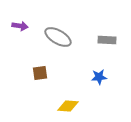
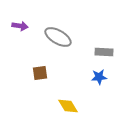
gray rectangle: moved 3 px left, 12 px down
yellow diamond: rotated 55 degrees clockwise
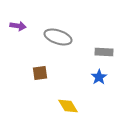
purple arrow: moved 2 px left
gray ellipse: rotated 12 degrees counterclockwise
blue star: rotated 28 degrees counterclockwise
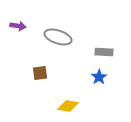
yellow diamond: rotated 50 degrees counterclockwise
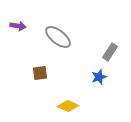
gray ellipse: rotated 20 degrees clockwise
gray rectangle: moved 6 px right; rotated 60 degrees counterclockwise
blue star: rotated 14 degrees clockwise
yellow diamond: rotated 15 degrees clockwise
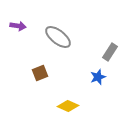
brown square: rotated 14 degrees counterclockwise
blue star: moved 1 px left
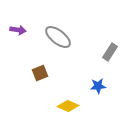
purple arrow: moved 4 px down
blue star: moved 9 px down; rotated 14 degrees clockwise
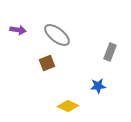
gray ellipse: moved 1 px left, 2 px up
gray rectangle: rotated 12 degrees counterclockwise
brown square: moved 7 px right, 10 px up
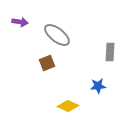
purple arrow: moved 2 px right, 8 px up
gray rectangle: rotated 18 degrees counterclockwise
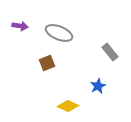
purple arrow: moved 4 px down
gray ellipse: moved 2 px right, 2 px up; rotated 16 degrees counterclockwise
gray rectangle: rotated 42 degrees counterclockwise
blue star: rotated 21 degrees counterclockwise
